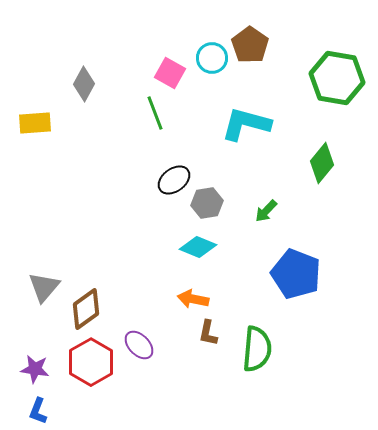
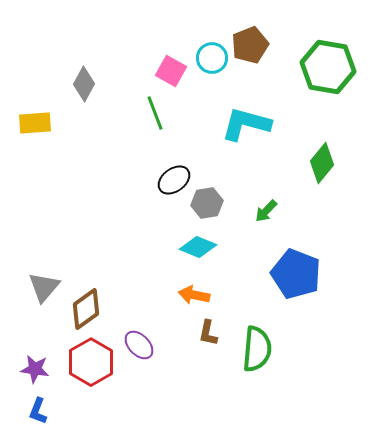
brown pentagon: rotated 15 degrees clockwise
pink square: moved 1 px right, 2 px up
green hexagon: moved 9 px left, 11 px up
orange arrow: moved 1 px right, 4 px up
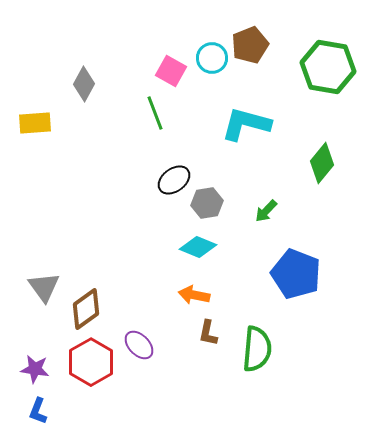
gray triangle: rotated 16 degrees counterclockwise
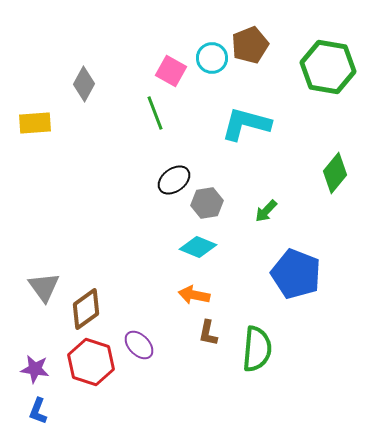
green diamond: moved 13 px right, 10 px down
red hexagon: rotated 12 degrees counterclockwise
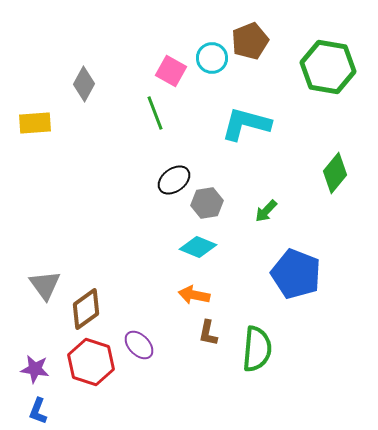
brown pentagon: moved 4 px up
gray triangle: moved 1 px right, 2 px up
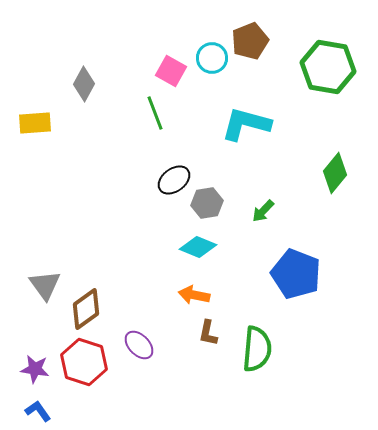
green arrow: moved 3 px left
red hexagon: moved 7 px left
blue L-shape: rotated 124 degrees clockwise
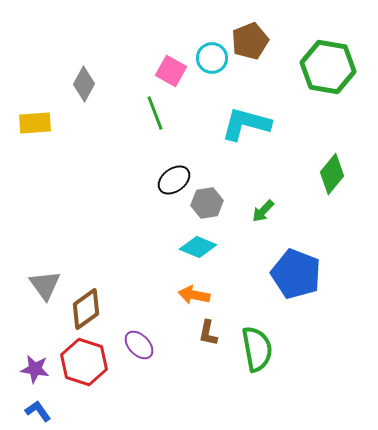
green diamond: moved 3 px left, 1 px down
green semicircle: rotated 15 degrees counterclockwise
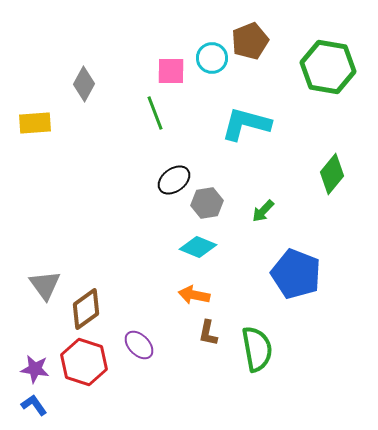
pink square: rotated 28 degrees counterclockwise
blue L-shape: moved 4 px left, 6 px up
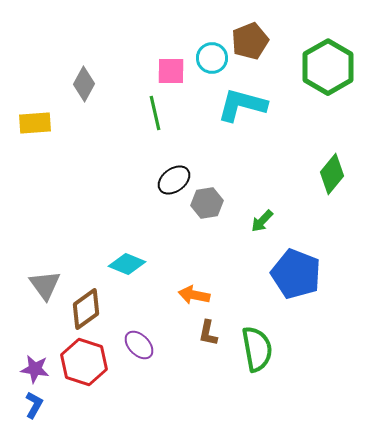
green hexagon: rotated 20 degrees clockwise
green line: rotated 8 degrees clockwise
cyan L-shape: moved 4 px left, 19 px up
green arrow: moved 1 px left, 10 px down
cyan diamond: moved 71 px left, 17 px down
blue L-shape: rotated 64 degrees clockwise
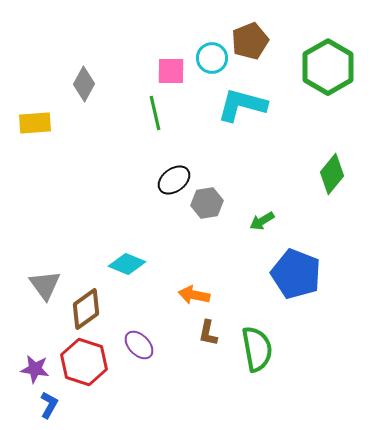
green arrow: rotated 15 degrees clockwise
blue L-shape: moved 15 px right
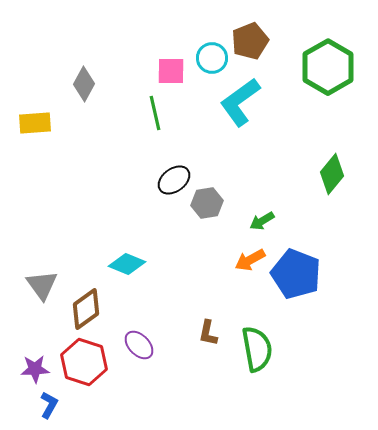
cyan L-shape: moved 2 px left, 3 px up; rotated 51 degrees counterclockwise
gray triangle: moved 3 px left
orange arrow: moved 56 px right, 35 px up; rotated 40 degrees counterclockwise
purple star: rotated 12 degrees counterclockwise
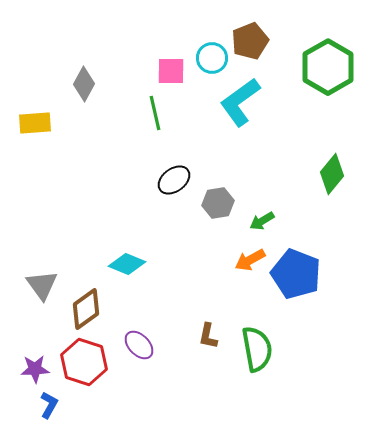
gray hexagon: moved 11 px right
brown L-shape: moved 3 px down
